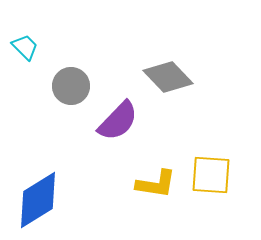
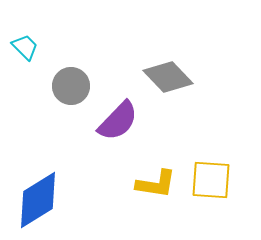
yellow square: moved 5 px down
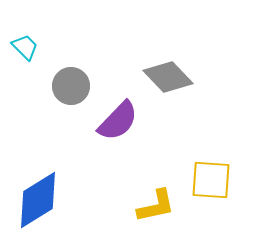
yellow L-shape: moved 22 px down; rotated 21 degrees counterclockwise
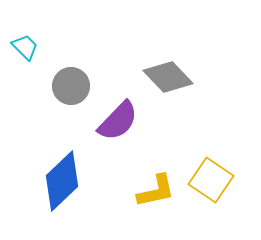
yellow square: rotated 30 degrees clockwise
blue diamond: moved 24 px right, 19 px up; rotated 12 degrees counterclockwise
yellow L-shape: moved 15 px up
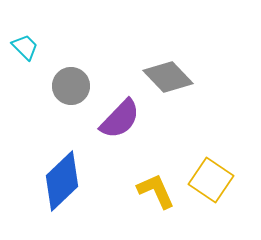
purple semicircle: moved 2 px right, 2 px up
yellow L-shape: rotated 102 degrees counterclockwise
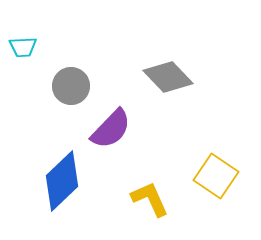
cyan trapezoid: moved 2 px left; rotated 132 degrees clockwise
purple semicircle: moved 9 px left, 10 px down
yellow square: moved 5 px right, 4 px up
yellow L-shape: moved 6 px left, 8 px down
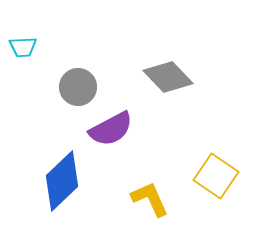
gray circle: moved 7 px right, 1 px down
purple semicircle: rotated 18 degrees clockwise
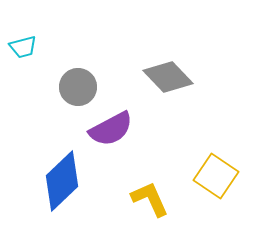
cyan trapezoid: rotated 12 degrees counterclockwise
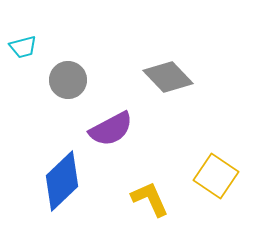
gray circle: moved 10 px left, 7 px up
